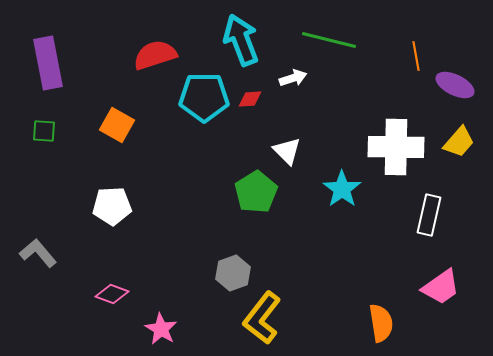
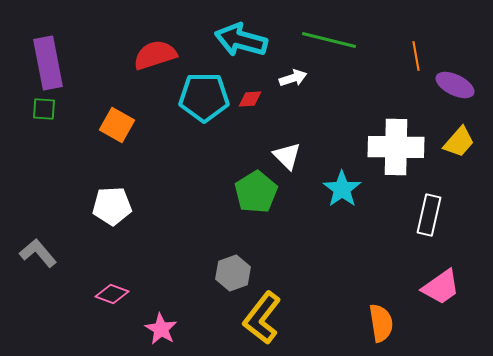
cyan arrow: rotated 54 degrees counterclockwise
green square: moved 22 px up
white triangle: moved 5 px down
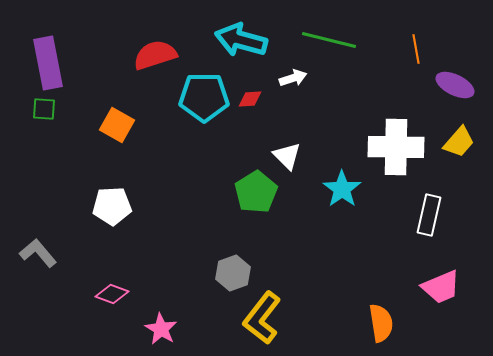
orange line: moved 7 px up
pink trapezoid: rotated 12 degrees clockwise
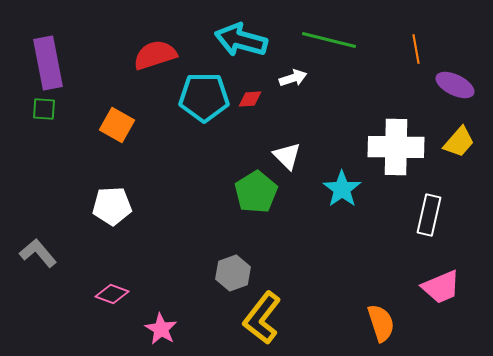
orange semicircle: rotated 9 degrees counterclockwise
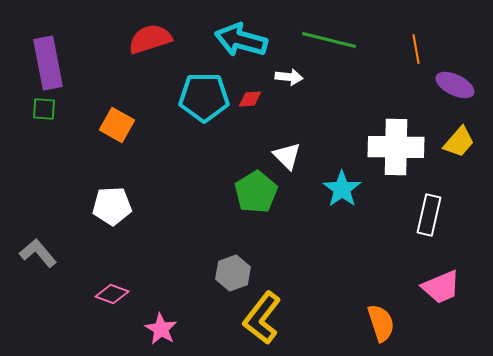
red semicircle: moved 5 px left, 16 px up
white arrow: moved 4 px left, 1 px up; rotated 24 degrees clockwise
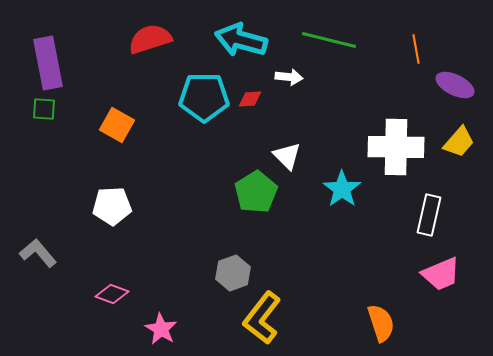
pink trapezoid: moved 13 px up
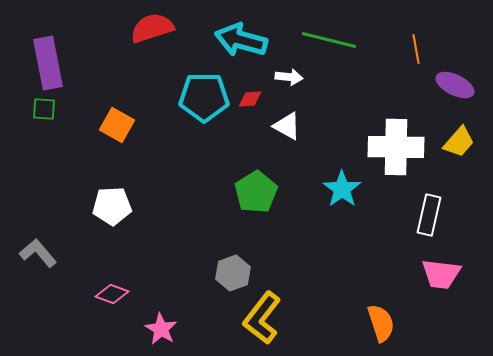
red semicircle: moved 2 px right, 11 px up
white triangle: moved 30 px up; rotated 16 degrees counterclockwise
pink trapezoid: rotated 30 degrees clockwise
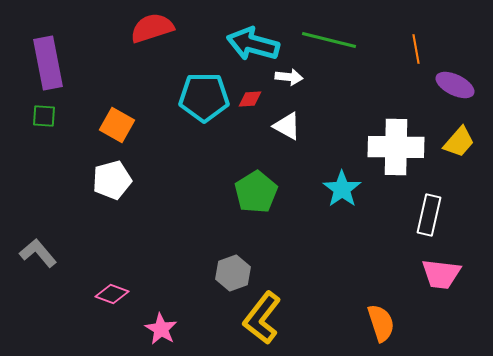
cyan arrow: moved 12 px right, 4 px down
green square: moved 7 px down
white pentagon: moved 26 px up; rotated 12 degrees counterclockwise
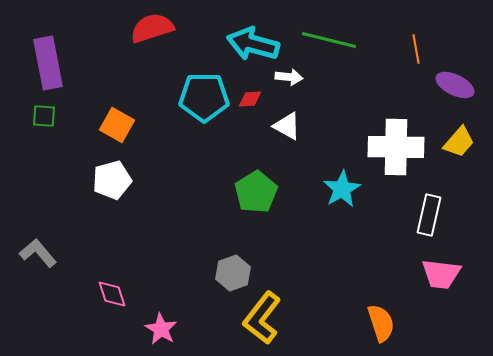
cyan star: rotated 6 degrees clockwise
pink diamond: rotated 52 degrees clockwise
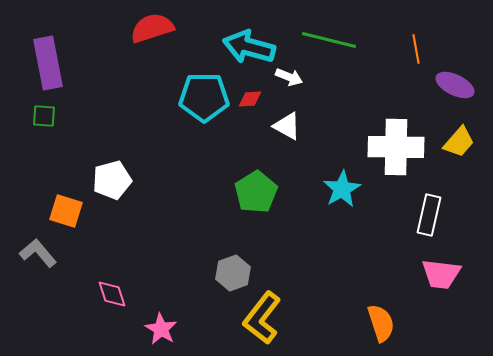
cyan arrow: moved 4 px left, 3 px down
white arrow: rotated 16 degrees clockwise
orange square: moved 51 px left, 86 px down; rotated 12 degrees counterclockwise
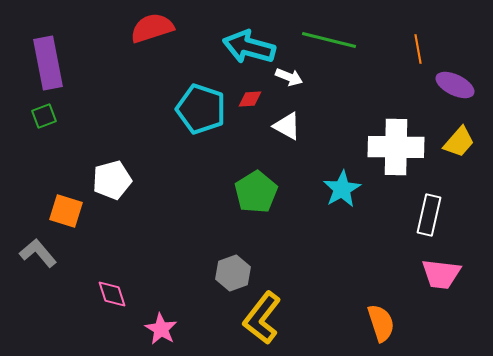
orange line: moved 2 px right
cyan pentagon: moved 3 px left, 12 px down; rotated 18 degrees clockwise
green square: rotated 25 degrees counterclockwise
